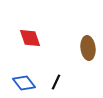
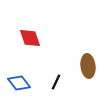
brown ellipse: moved 18 px down
blue diamond: moved 5 px left
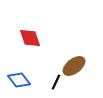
brown ellipse: moved 14 px left; rotated 60 degrees clockwise
blue diamond: moved 3 px up
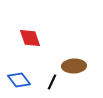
brown ellipse: rotated 35 degrees clockwise
black line: moved 4 px left
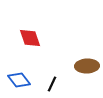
brown ellipse: moved 13 px right
black line: moved 2 px down
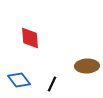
red diamond: rotated 15 degrees clockwise
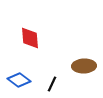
brown ellipse: moved 3 px left
blue diamond: rotated 15 degrees counterclockwise
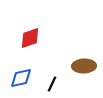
red diamond: rotated 75 degrees clockwise
blue diamond: moved 2 px right, 2 px up; rotated 50 degrees counterclockwise
